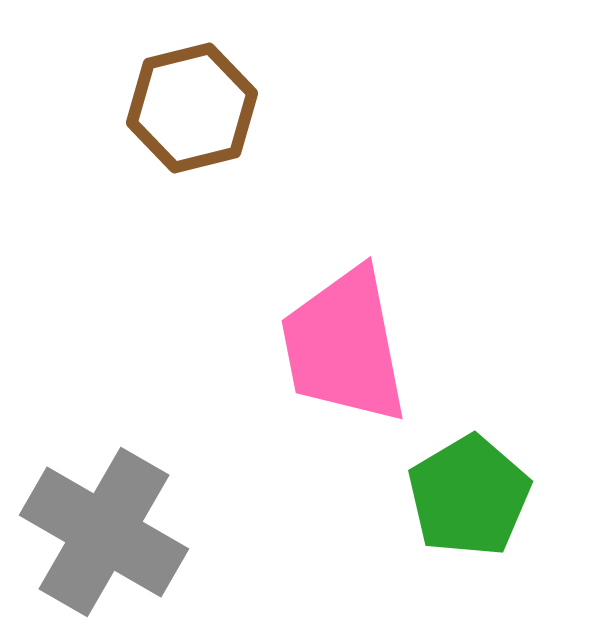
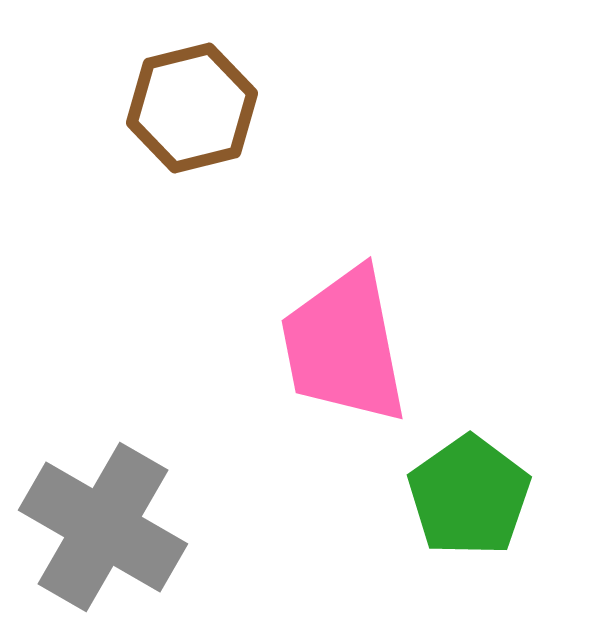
green pentagon: rotated 4 degrees counterclockwise
gray cross: moved 1 px left, 5 px up
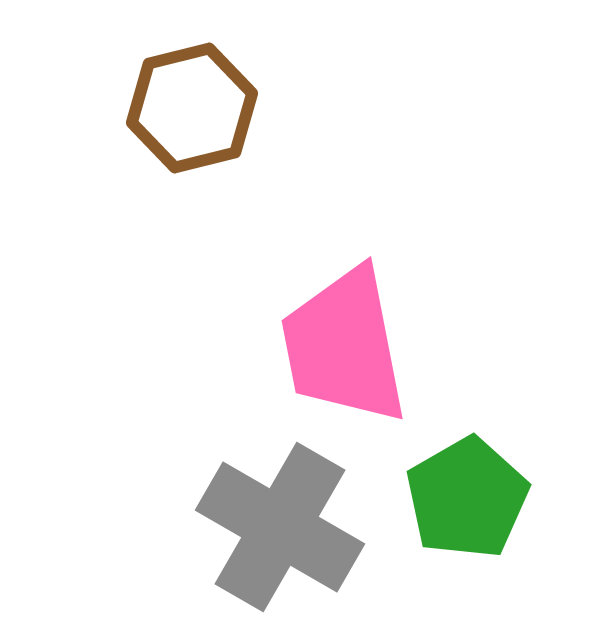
green pentagon: moved 2 px left, 2 px down; rotated 5 degrees clockwise
gray cross: moved 177 px right
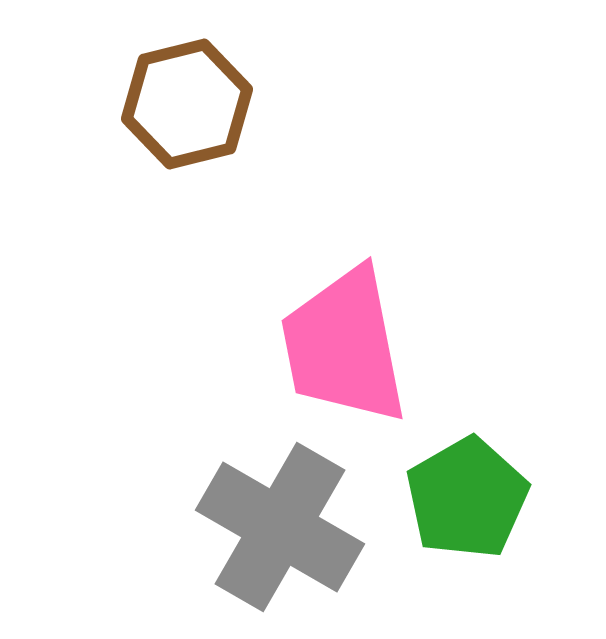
brown hexagon: moved 5 px left, 4 px up
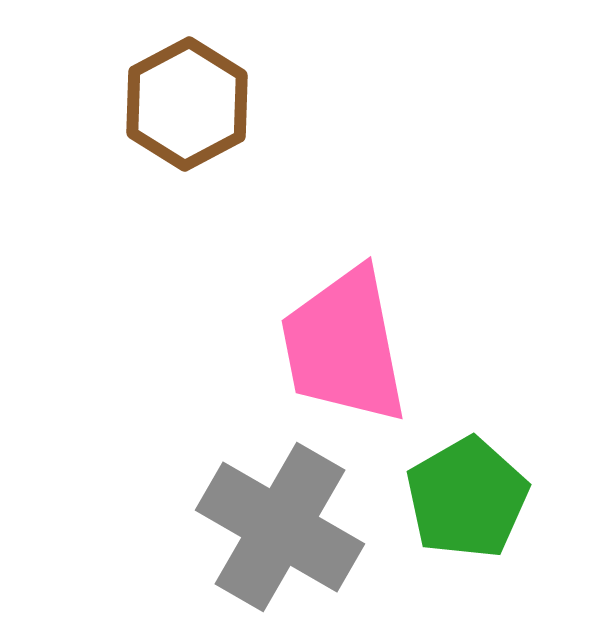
brown hexagon: rotated 14 degrees counterclockwise
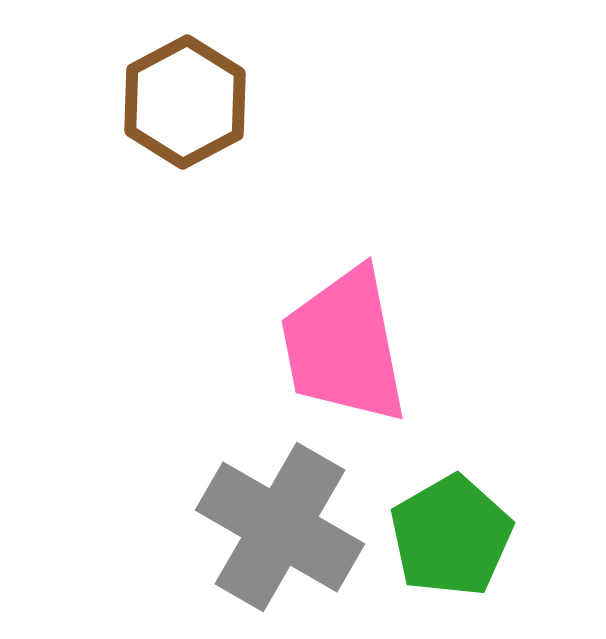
brown hexagon: moved 2 px left, 2 px up
green pentagon: moved 16 px left, 38 px down
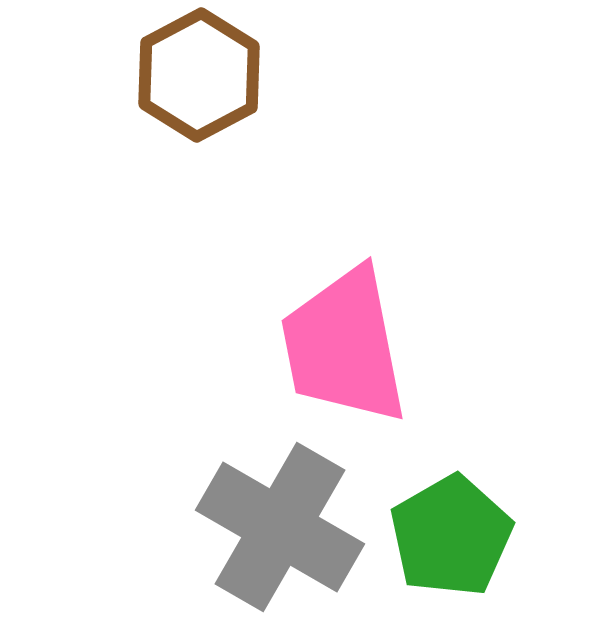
brown hexagon: moved 14 px right, 27 px up
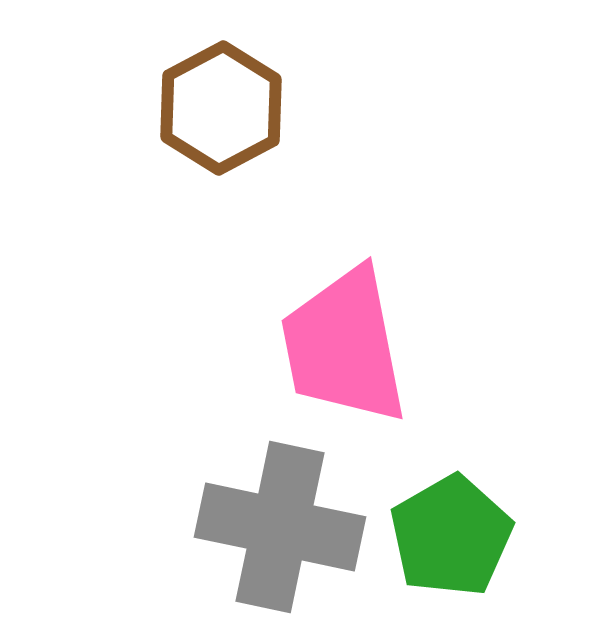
brown hexagon: moved 22 px right, 33 px down
gray cross: rotated 18 degrees counterclockwise
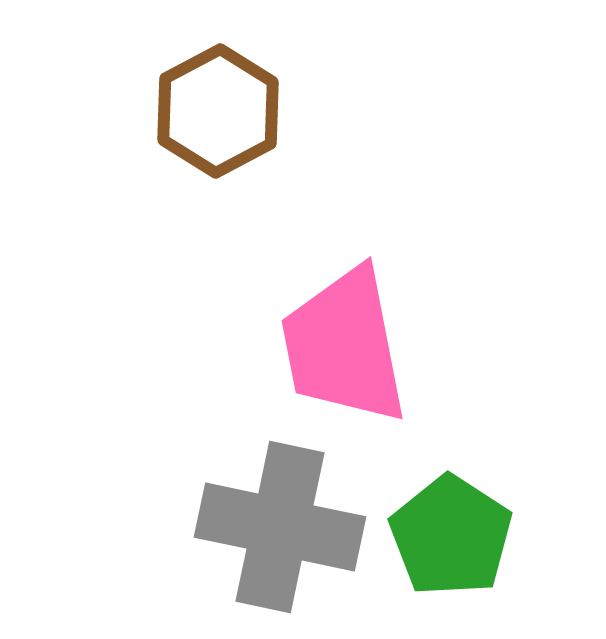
brown hexagon: moved 3 px left, 3 px down
green pentagon: rotated 9 degrees counterclockwise
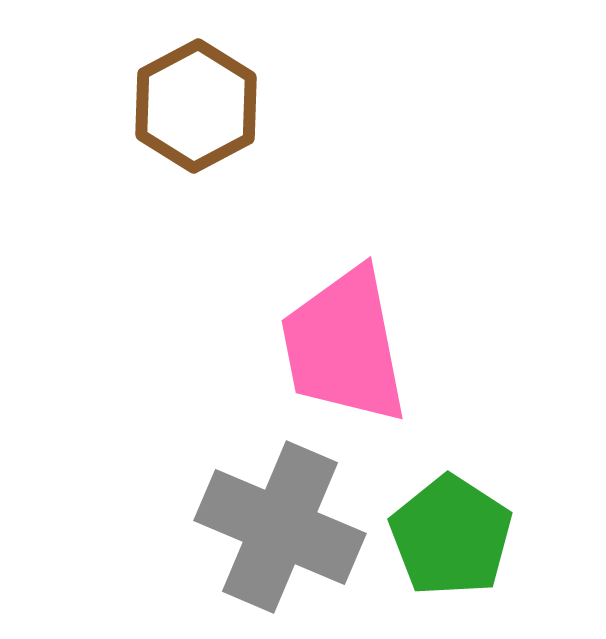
brown hexagon: moved 22 px left, 5 px up
gray cross: rotated 11 degrees clockwise
